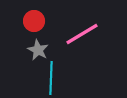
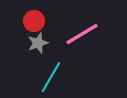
gray star: moved 7 px up; rotated 25 degrees clockwise
cyan line: moved 1 px up; rotated 28 degrees clockwise
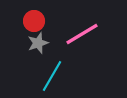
cyan line: moved 1 px right, 1 px up
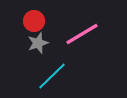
cyan line: rotated 16 degrees clockwise
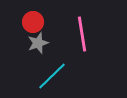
red circle: moved 1 px left, 1 px down
pink line: rotated 68 degrees counterclockwise
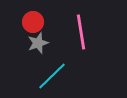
pink line: moved 1 px left, 2 px up
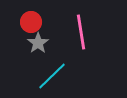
red circle: moved 2 px left
gray star: rotated 15 degrees counterclockwise
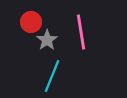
gray star: moved 9 px right, 3 px up
cyan line: rotated 24 degrees counterclockwise
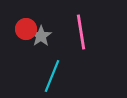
red circle: moved 5 px left, 7 px down
gray star: moved 6 px left, 4 px up
